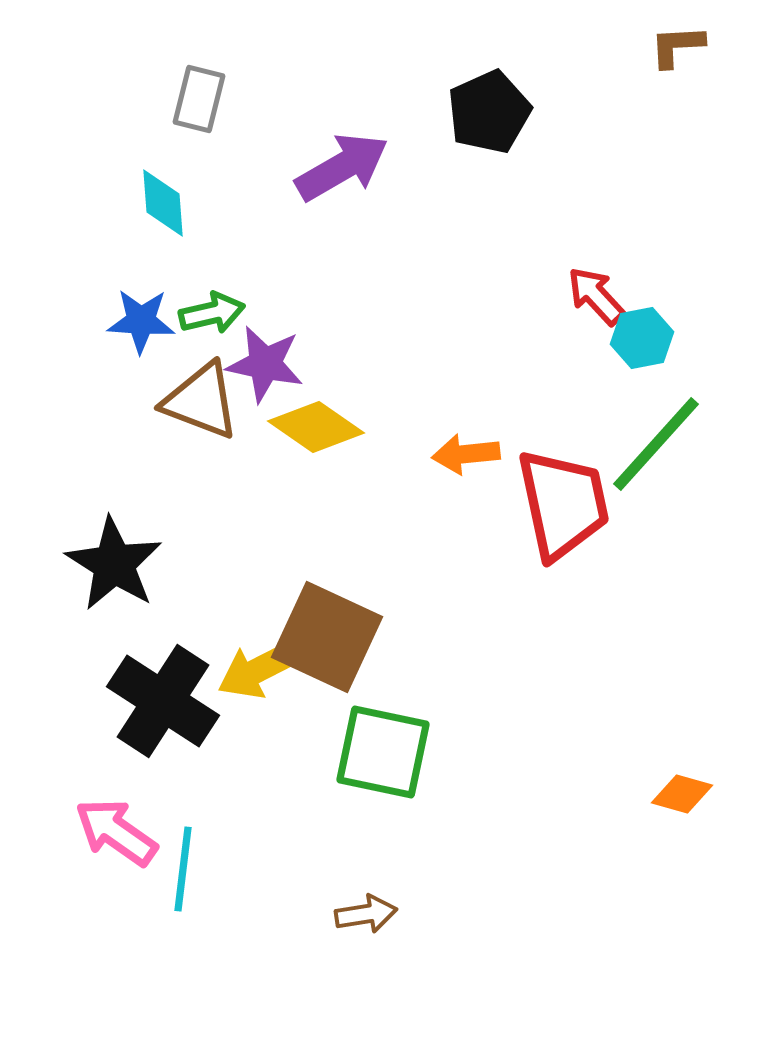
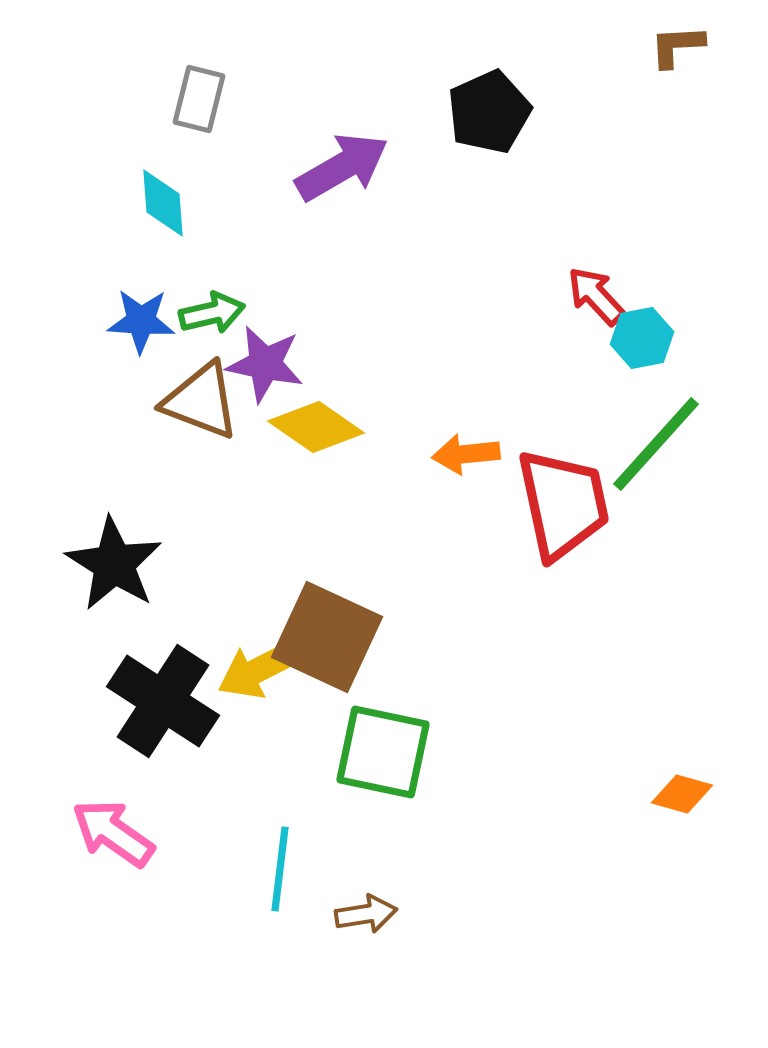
pink arrow: moved 3 px left, 1 px down
cyan line: moved 97 px right
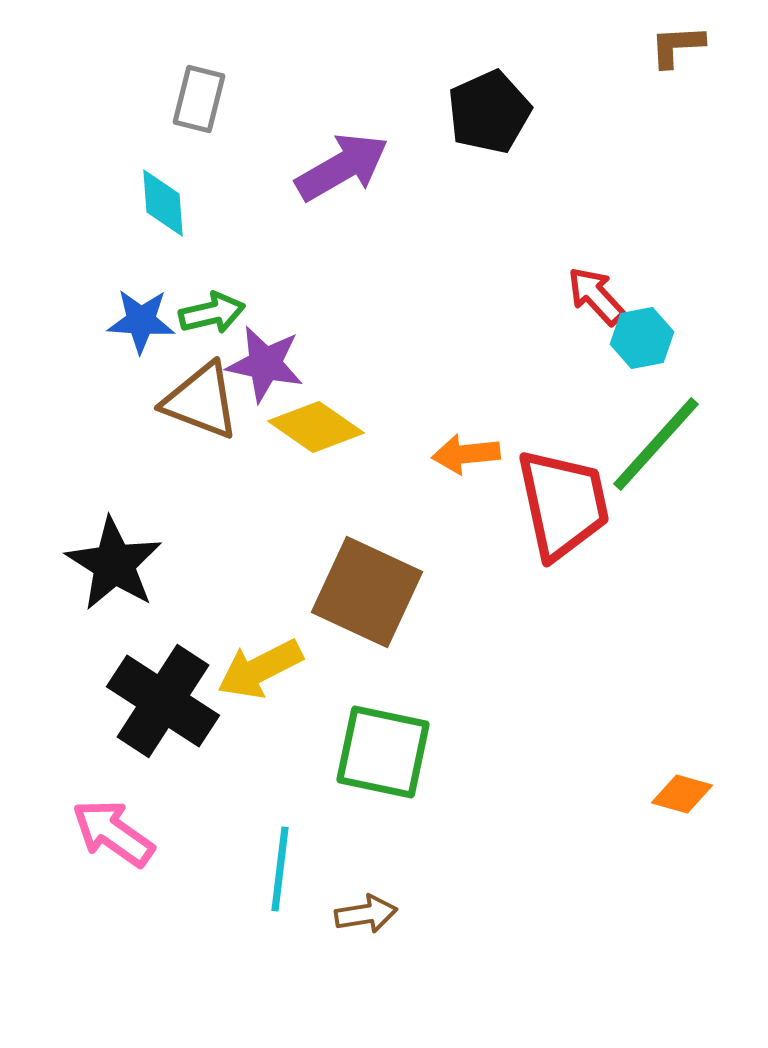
brown square: moved 40 px right, 45 px up
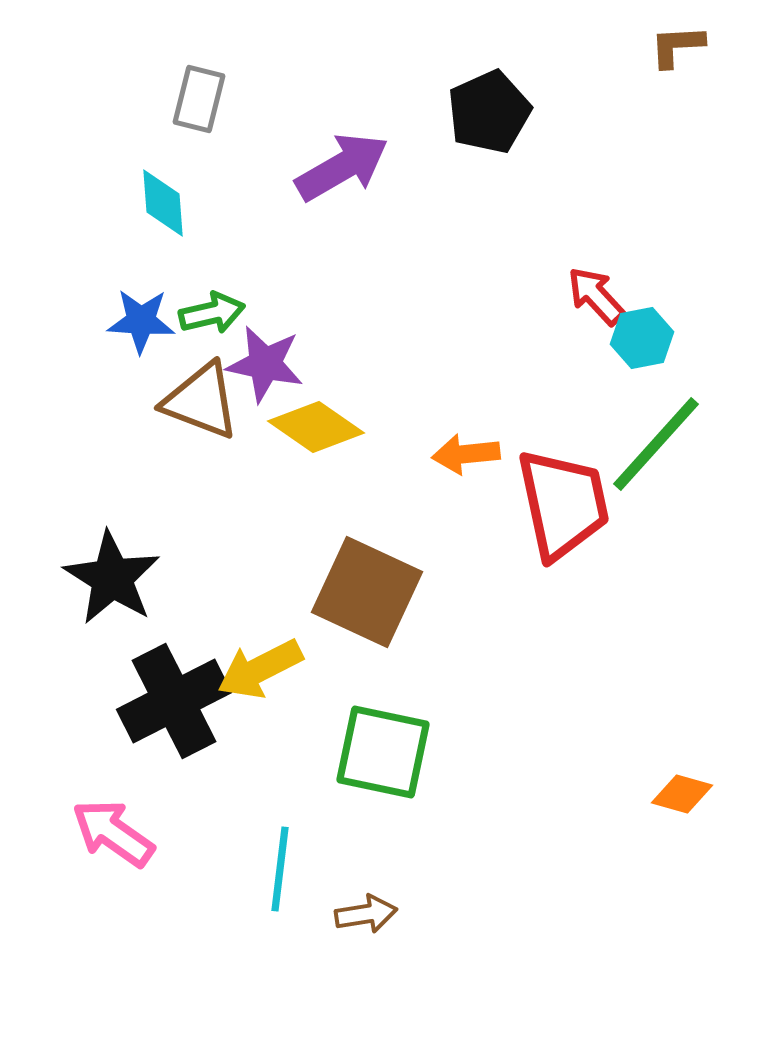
black star: moved 2 px left, 14 px down
black cross: moved 11 px right; rotated 30 degrees clockwise
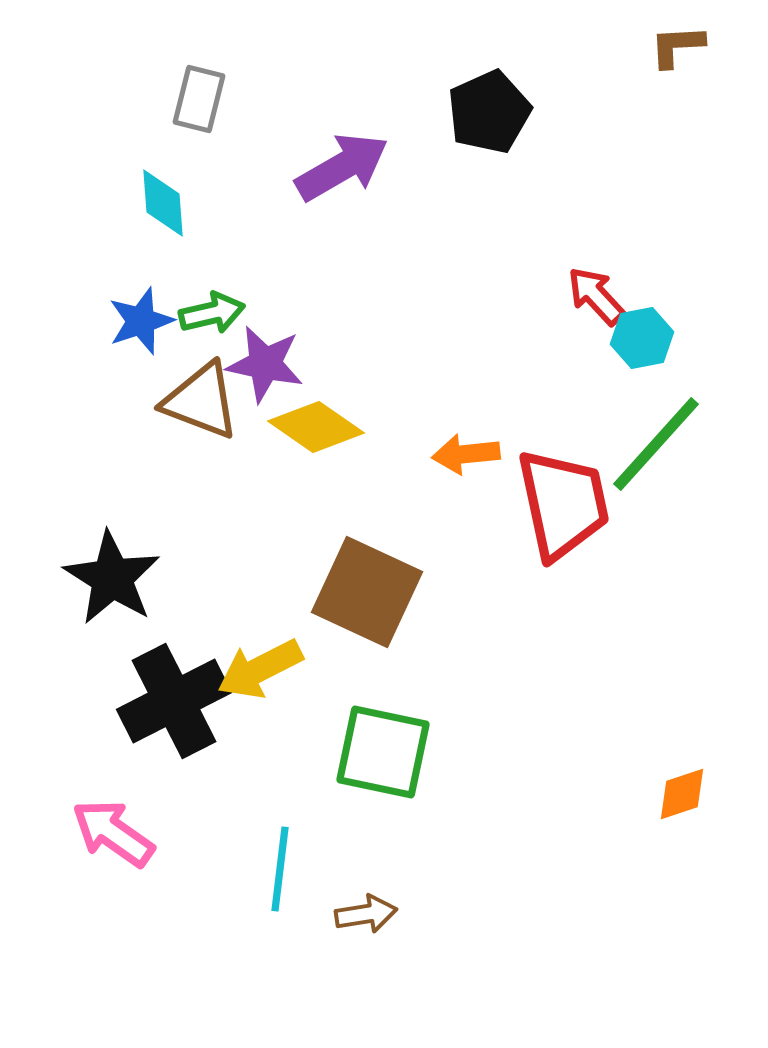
blue star: rotated 22 degrees counterclockwise
orange diamond: rotated 34 degrees counterclockwise
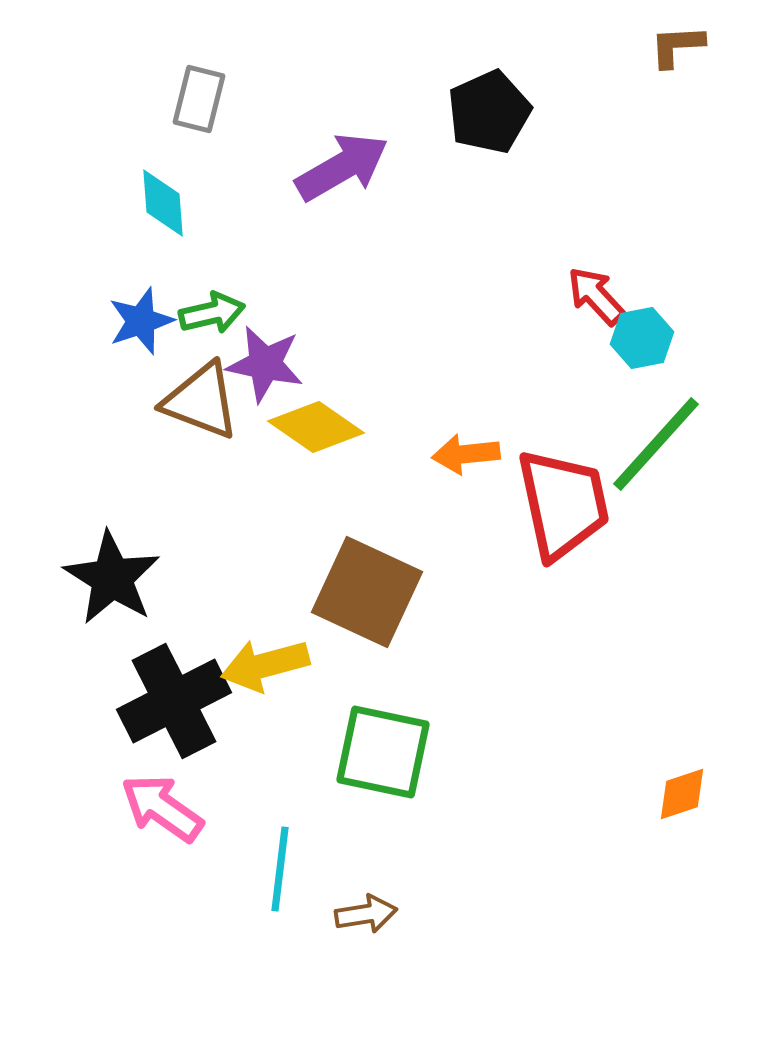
yellow arrow: moved 5 px right, 4 px up; rotated 12 degrees clockwise
pink arrow: moved 49 px right, 25 px up
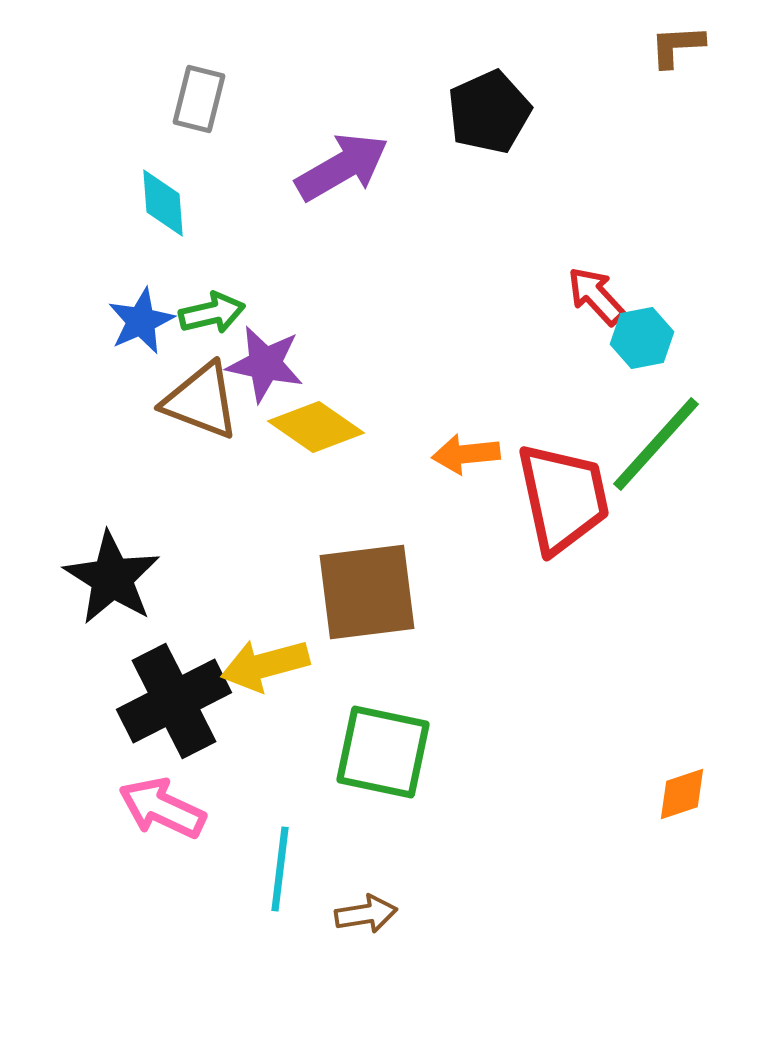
blue star: rotated 6 degrees counterclockwise
red trapezoid: moved 6 px up
brown square: rotated 32 degrees counterclockwise
pink arrow: rotated 10 degrees counterclockwise
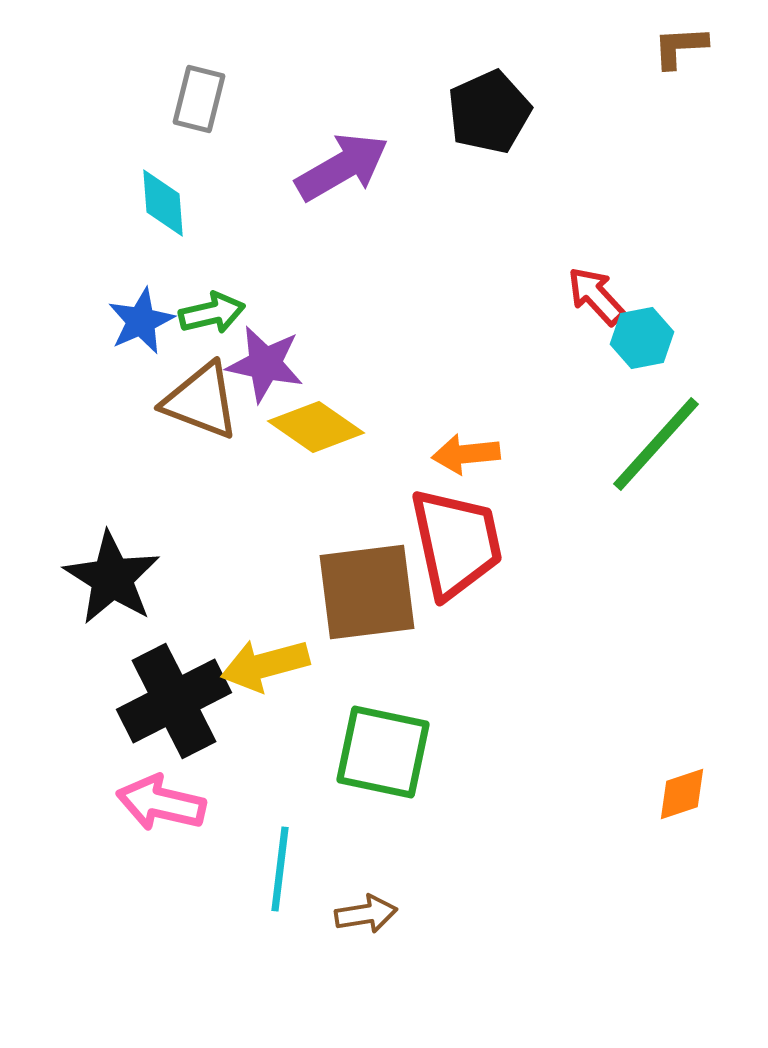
brown L-shape: moved 3 px right, 1 px down
red trapezoid: moved 107 px left, 45 px down
pink arrow: moved 1 px left, 5 px up; rotated 12 degrees counterclockwise
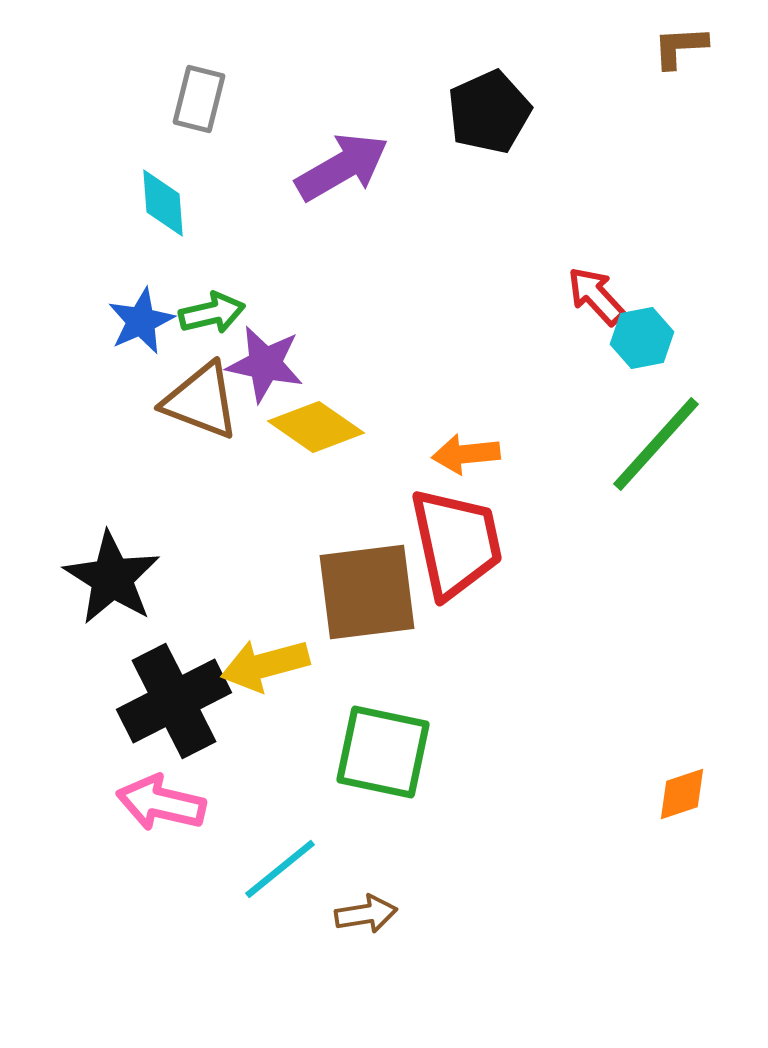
cyan line: rotated 44 degrees clockwise
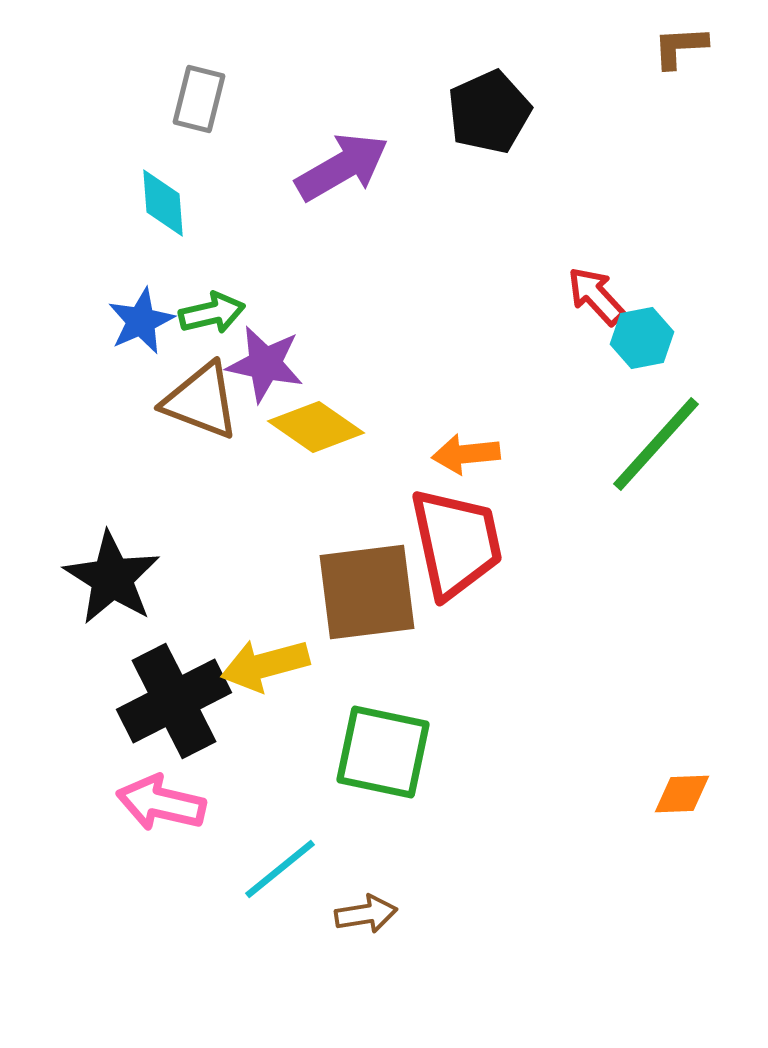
orange diamond: rotated 16 degrees clockwise
